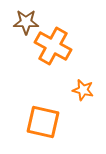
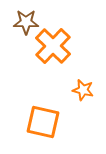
orange cross: rotated 15 degrees clockwise
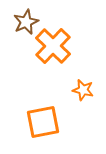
brown star: rotated 25 degrees counterclockwise
orange square: rotated 24 degrees counterclockwise
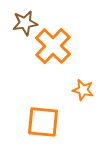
brown star: moved 1 px left, 1 px down; rotated 15 degrees clockwise
orange square: rotated 16 degrees clockwise
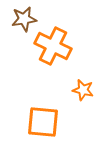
brown star: moved 1 px left, 4 px up
orange cross: rotated 18 degrees counterclockwise
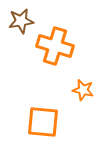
brown star: moved 3 px left, 2 px down
orange cross: moved 2 px right; rotated 9 degrees counterclockwise
